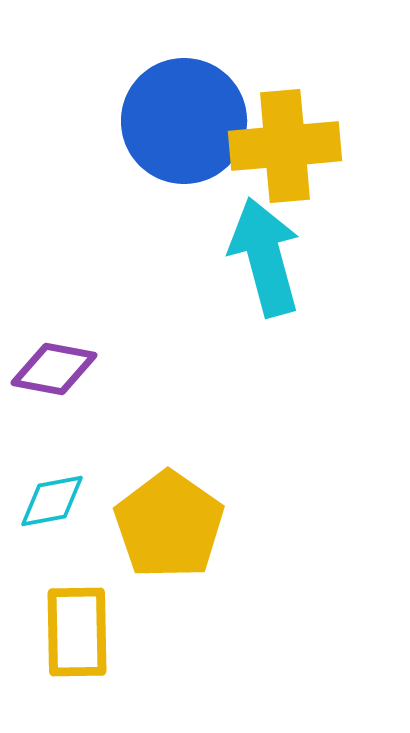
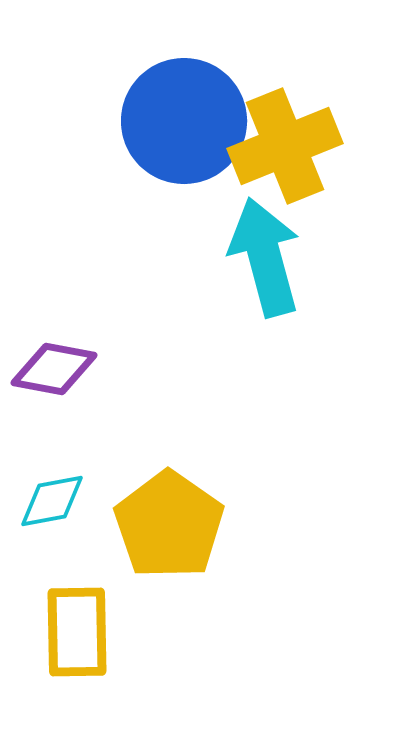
yellow cross: rotated 17 degrees counterclockwise
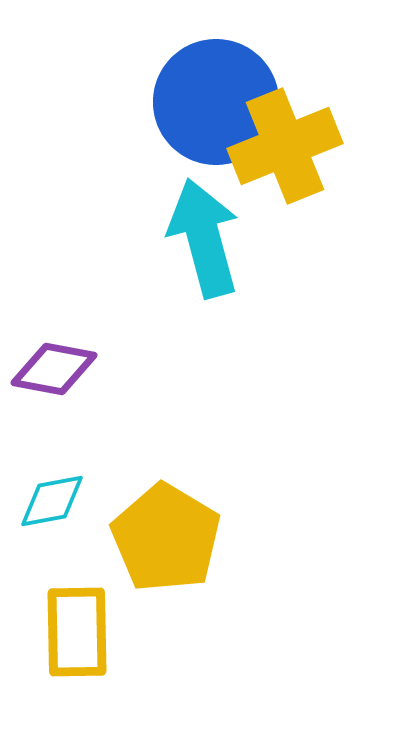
blue circle: moved 32 px right, 19 px up
cyan arrow: moved 61 px left, 19 px up
yellow pentagon: moved 3 px left, 13 px down; rotated 4 degrees counterclockwise
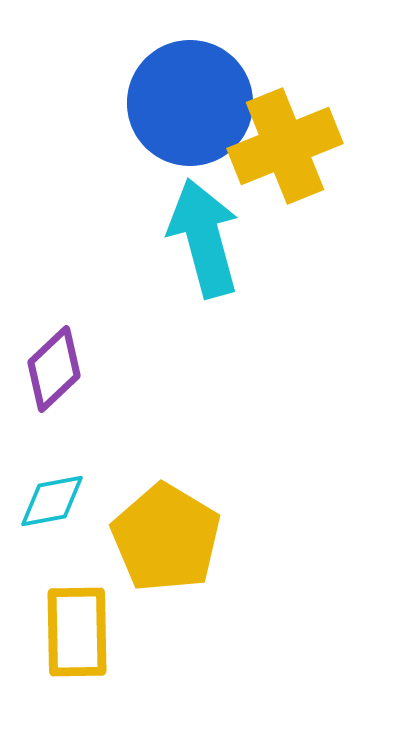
blue circle: moved 26 px left, 1 px down
purple diamond: rotated 54 degrees counterclockwise
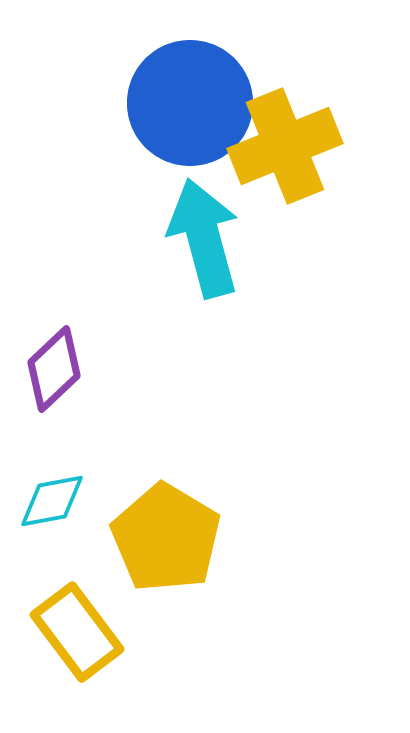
yellow rectangle: rotated 36 degrees counterclockwise
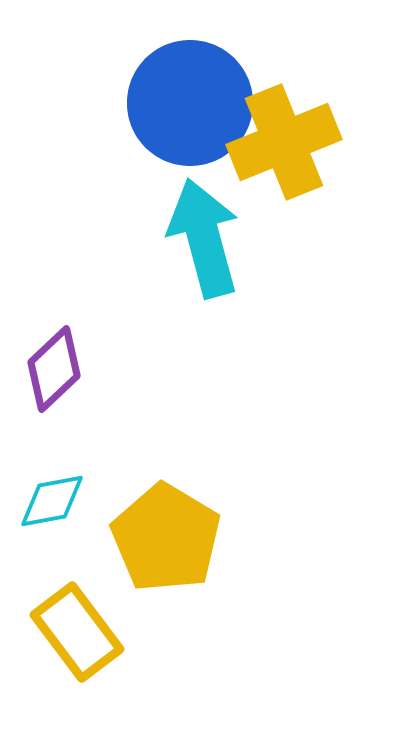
yellow cross: moved 1 px left, 4 px up
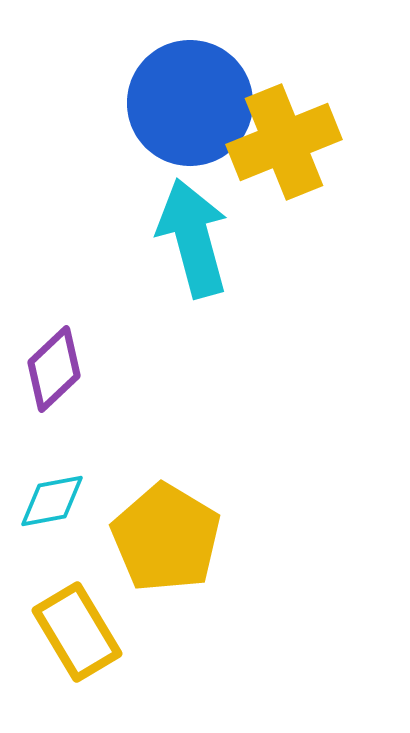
cyan arrow: moved 11 px left
yellow rectangle: rotated 6 degrees clockwise
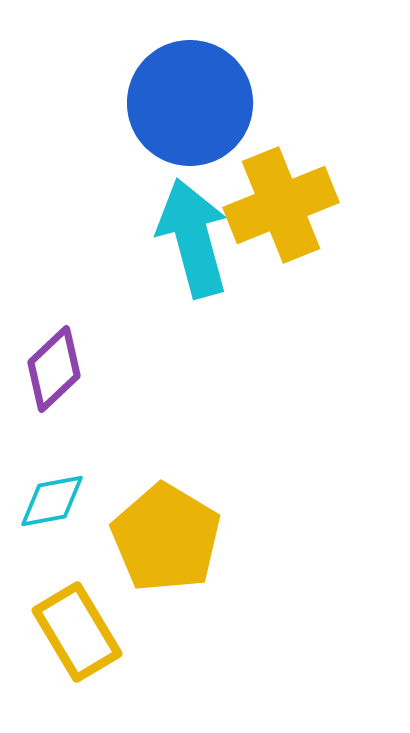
yellow cross: moved 3 px left, 63 px down
